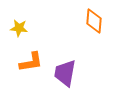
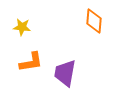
yellow star: moved 3 px right, 1 px up
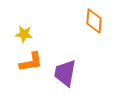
yellow star: moved 2 px right, 7 px down
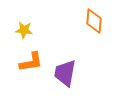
yellow star: moved 4 px up
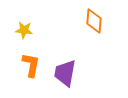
orange L-shape: moved 3 px down; rotated 70 degrees counterclockwise
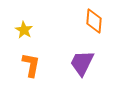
yellow star: rotated 24 degrees clockwise
purple trapezoid: moved 17 px right, 10 px up; rotated 16 degrees clockwise
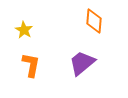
purple trapezoid: rotated 24 degrees clockwise
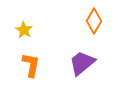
orange diamond: rotated 25 degrees clockwise
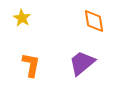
orange diamond: rotated 40 degrees counterclockwise
yellow star: moved 2 px left, 12 px up
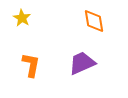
purple trapezoid: rotated 16 degrees clockwise
